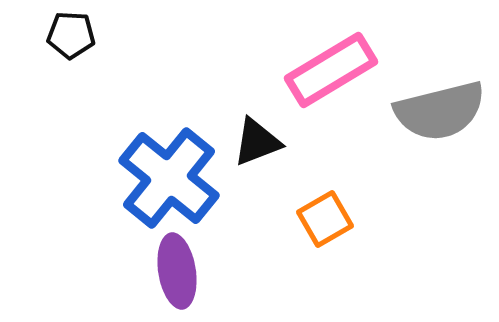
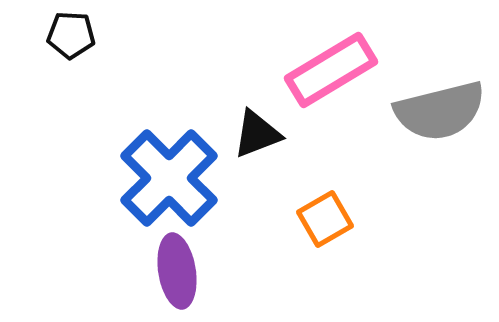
black triangle: moved 8 px up
blue cross: rotated 6 degrees clockwise
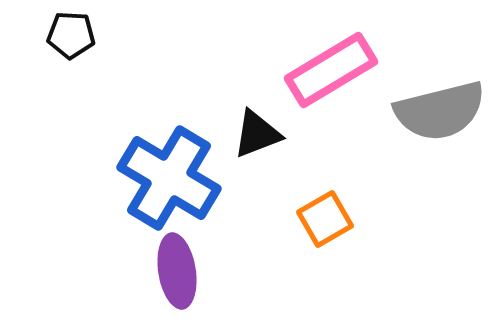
blue cross: rotated 14 degrees counterclockwise
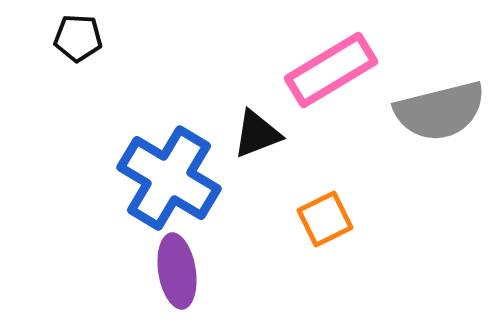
black pentagon: moved 7 px right, 3 px down
orange square: rotated 4 degrees clockwise
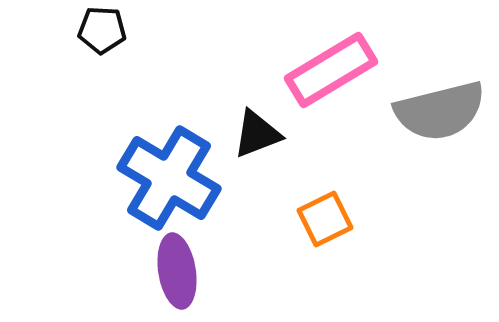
black pentagon: moved 24 px right, 8 px up
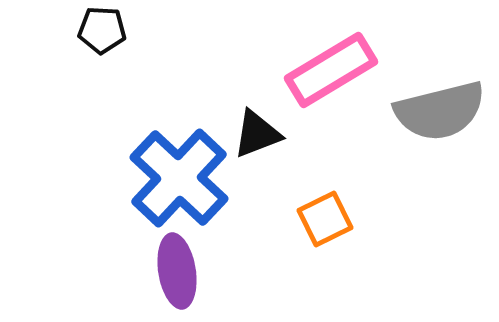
blue cross: moved 10 px right; rotated 12 degrees clockwise
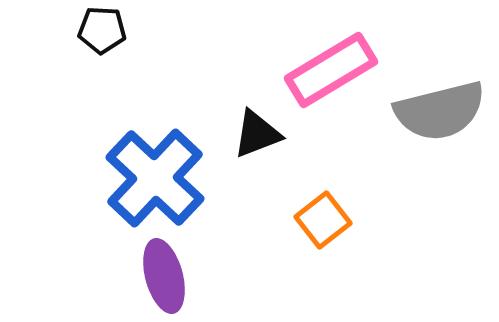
blue cross: moved 24 px left
orange square: moved 2 px left, 1 px down; rotated 12 degrees counterclockwise
purple ellipse: moved 13 px left, 5 px down; rotated 6 degrees counterclockwise
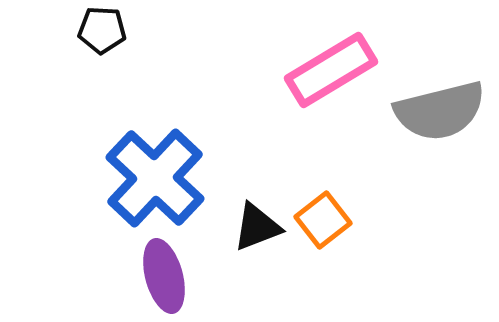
black triangle: moved 93 px down
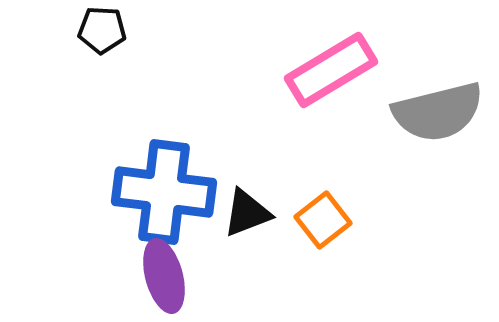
gray semicircle: moved 2 px left, 1 px down
blue cross: moved 9 px right, 14 px down; rotated 36 degrees counterclockwise
black triangle: moved 10 px left, 14 px up
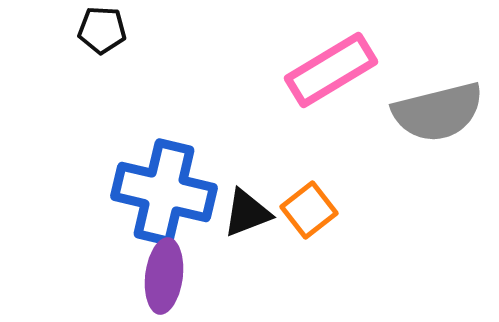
blue cross: rotated 6 degrees clockwise
orange square: moved 14 px left, 10 px up
purple ellipse: rotated 22 degrees clockwise
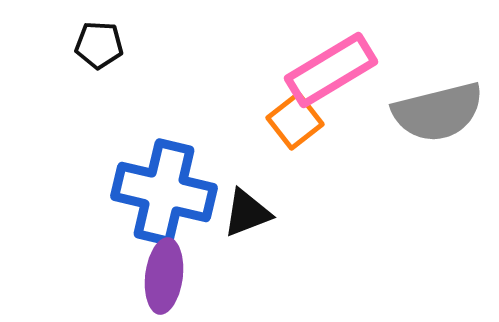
black pentagon: moved 3 px left, 15 px down
orange square: moved 14 px left, 89 px up
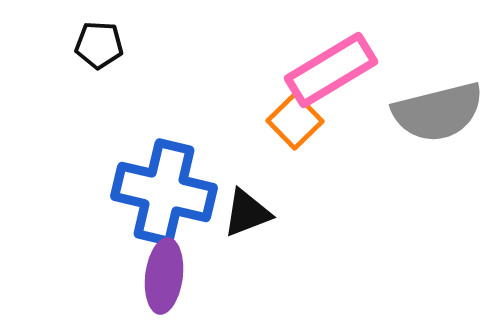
orange square: rotated 6 degrees counterclockwise
